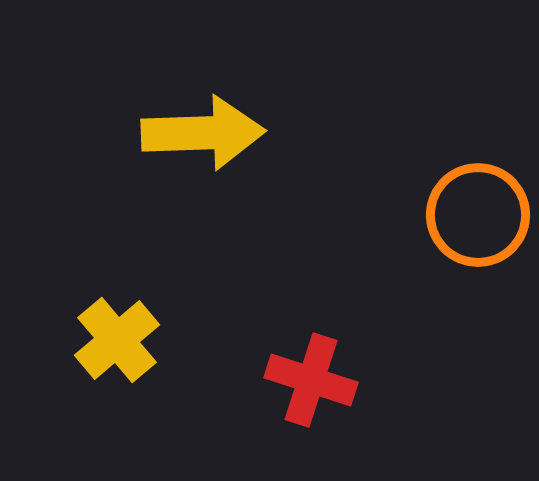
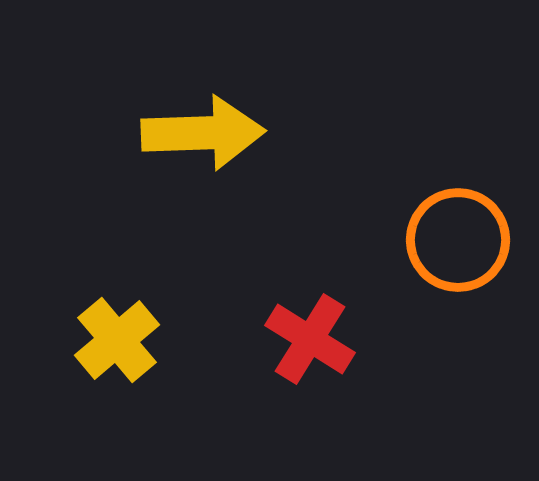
orange circle: moved 20 px left, 25 px down
red cross: moved 1 px left, 41 px up; rotated 14 degrees clockwise
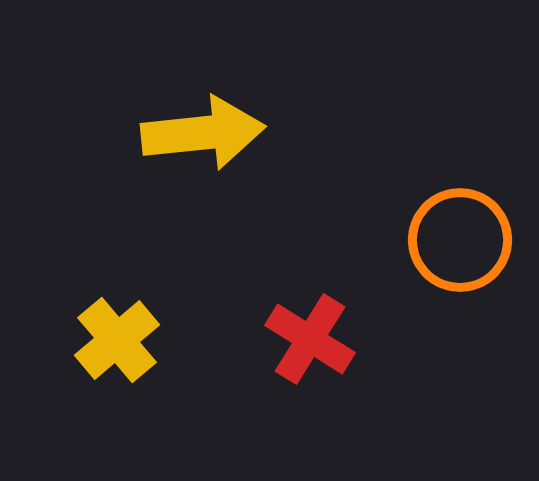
yellow arrow: rotated 4 degrees counterclockwise
orange circle: moved 2 px right
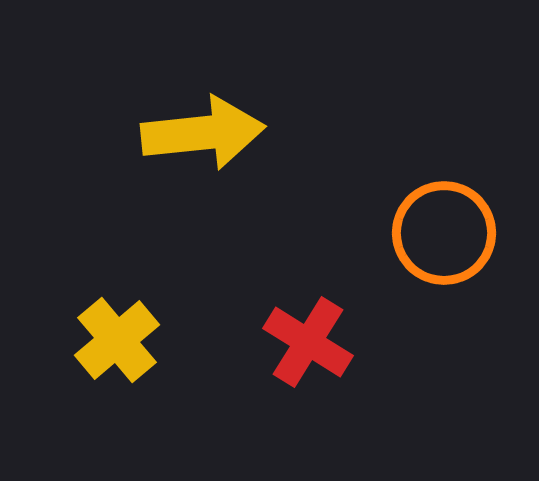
orange circle: moved 16 px left, 7 px up
red cross: moved 2 px left, 3 px down
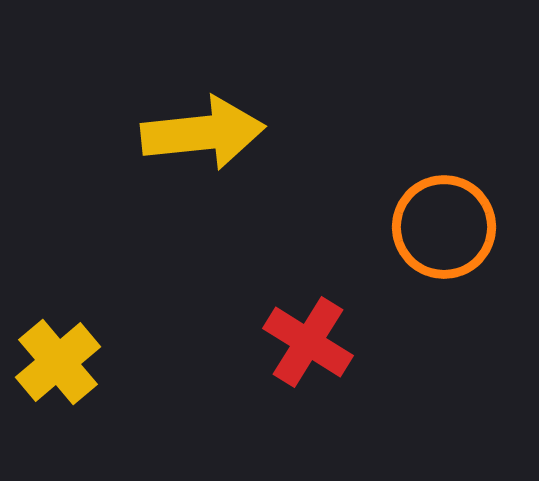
orange circle: moved 6 px up
yellow cross: moved 59 px left, 22 px down
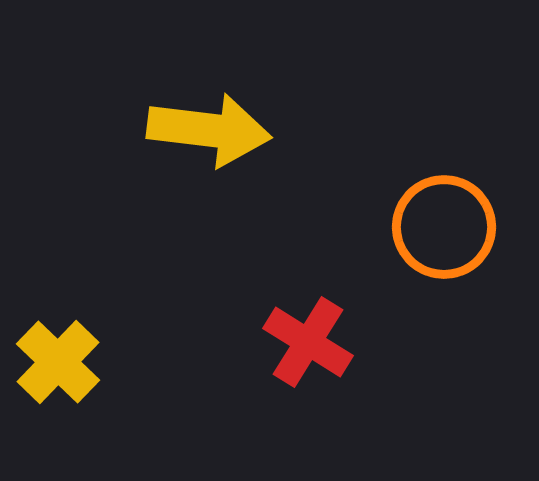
yellow arrow: moved 6 px right, 3 px up; rotated 13 degrees clockwise
yellow cross: rotated 6 degrees counterclockwise
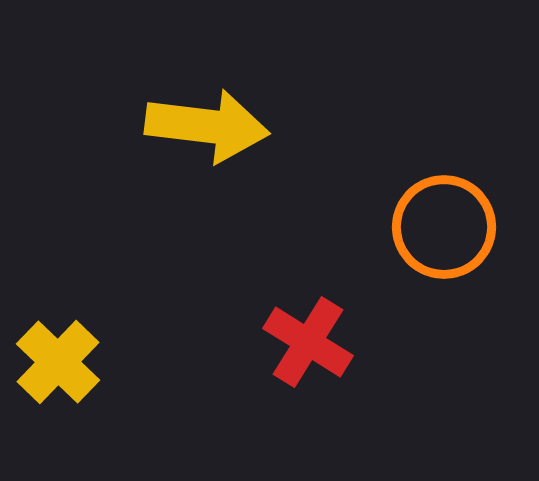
yellow arrow: moved 2 px left, 4 px up
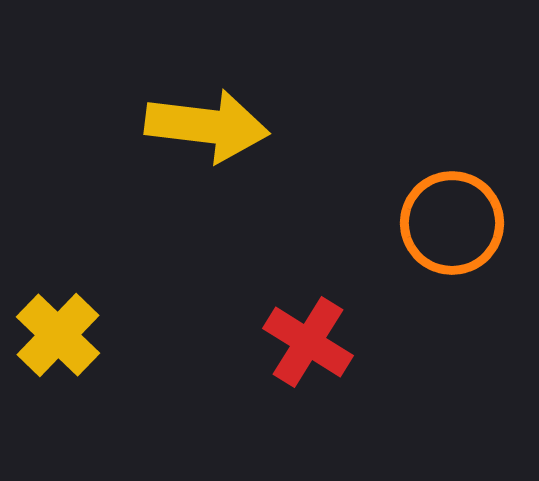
orange circle: moved 8 px right, 4 px up
yellow cross: moved 27 px up
